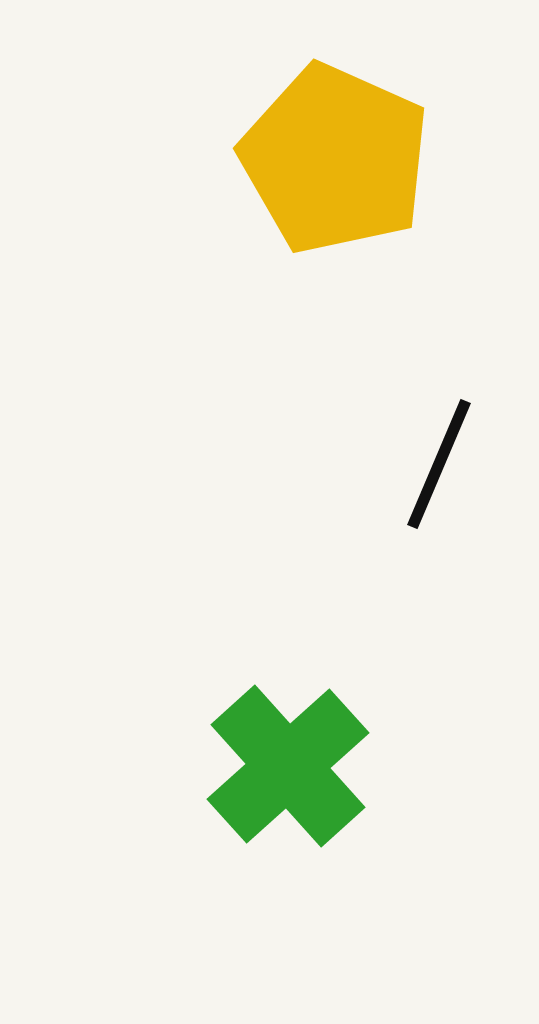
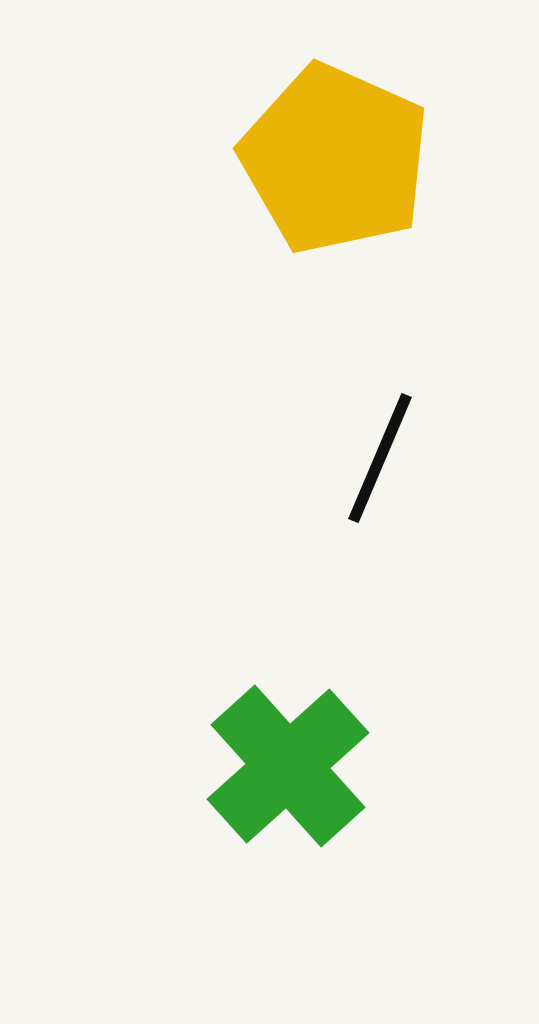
black line: moved 59 px left, 6 px up
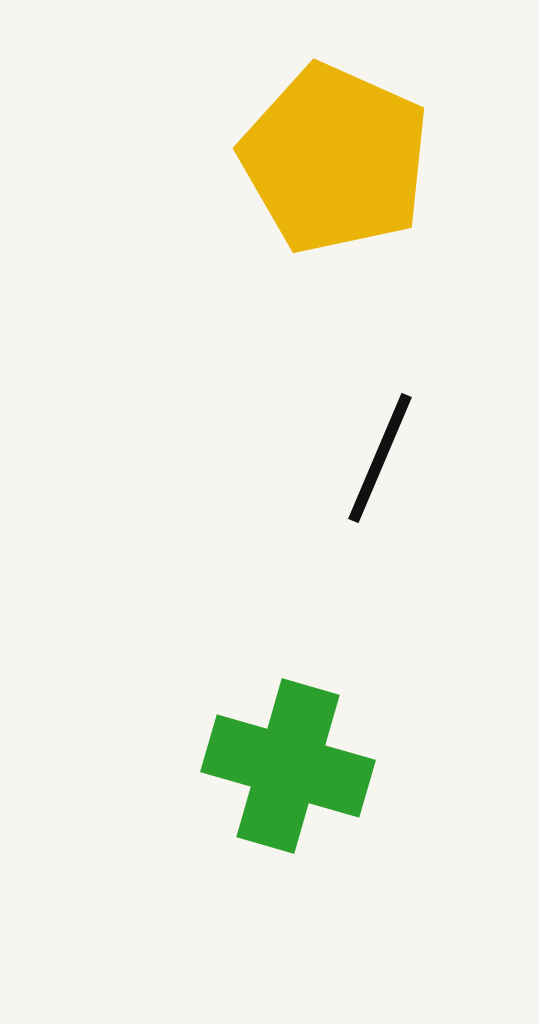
green cross: rotated 32 degrees counterclockwise
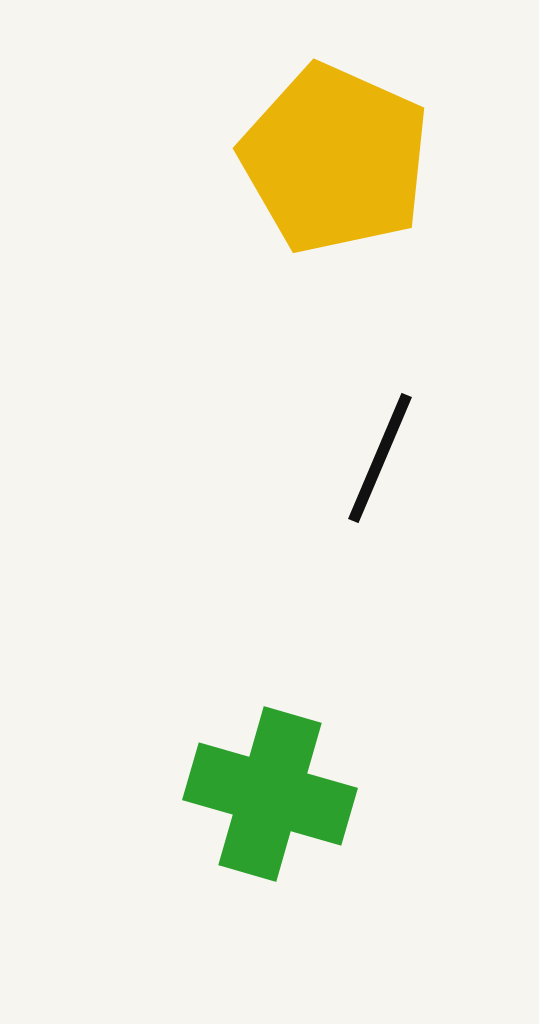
green cross: moved 18 px left, 28 px down
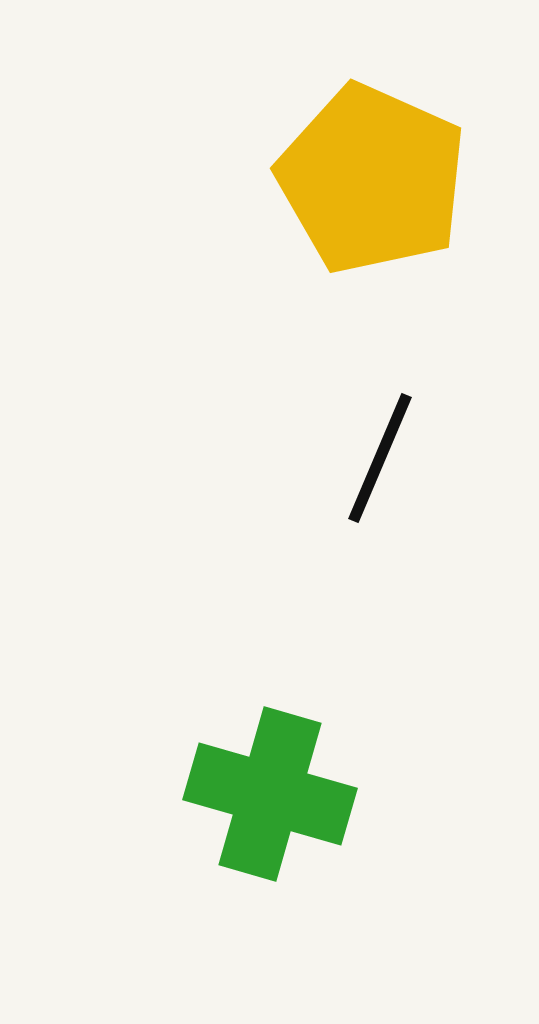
yellow pentagon: moved 37 px right, 20 px down
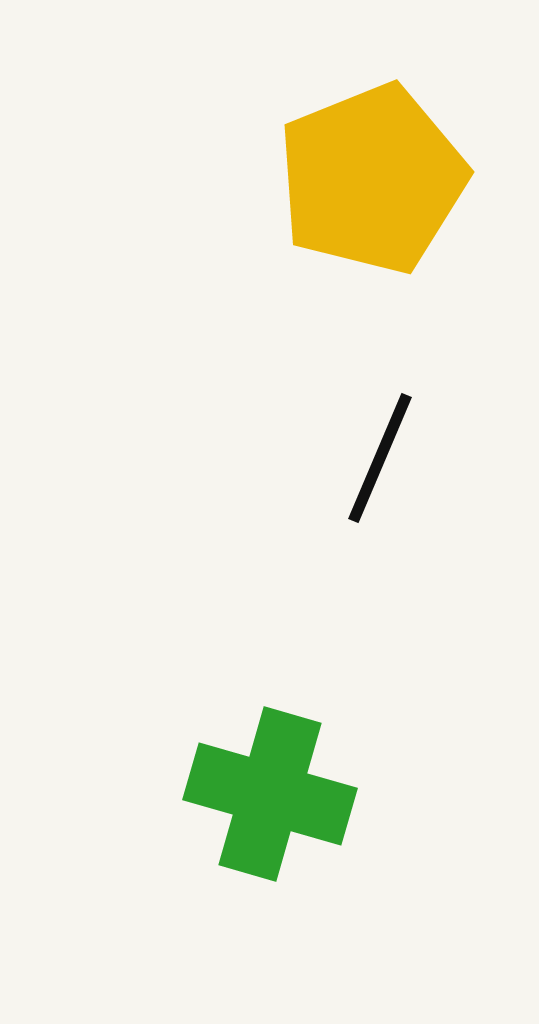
yellow pentagon: rotated 26 degrees clockwise
